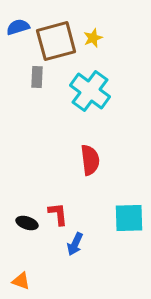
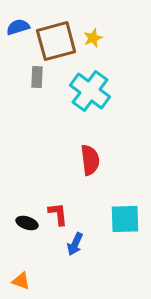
cyan square: moved 4 px left, 1 px down
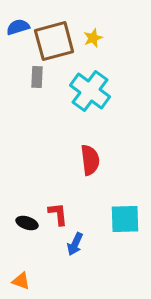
brown square: moved 2 px left
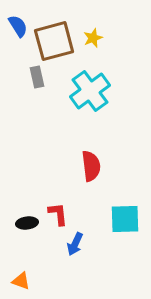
blue semicircle: moved 1 px up; rotated 75 degrees clockwise
gray rectangle: rotated 15 degrees counterclockwise
cyan cross: rotated 18 degrees clockwise
red semicircle: moved 1 px right, 6 px down
black ellipse: rotated 25 degrees counterclockwise
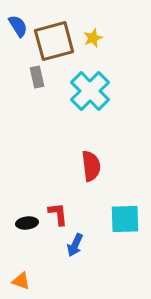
cyan cross: rotated 9 degrees counterclockwise
blue arrow: moved 1 px down
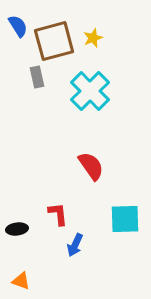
red semicircle: rotated 28 degrees counterclockwise
black ellipse: moved 10 px left, 6 px down
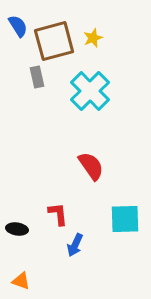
black ellipse: rotated 15 degrees clockwise
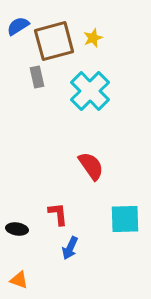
blue semicircle: rotated 90 degrees counterclockwise
blue arrow: moved 5 px left, 3 px down
orange triangle: moved 2 px left, 1 px up
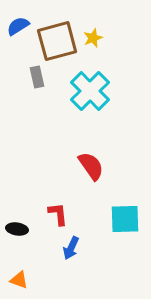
brown square: moved 3 px right
blue arrow: moved 1 px right
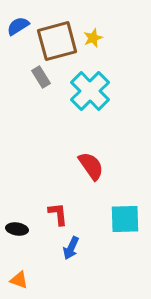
gray rectangle: moved 4 px right; rotated 20 degrees counterclockwise
